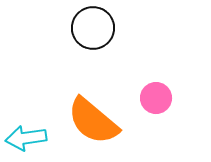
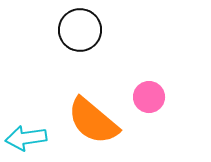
black circle: moved 13 px left, 2 px down
pink circle: moved 7 px left, 1 px up
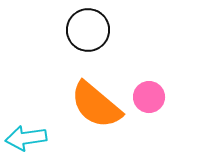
black circle: moved 8 px right
orange semicircle: moved 3 px right, 16 px up
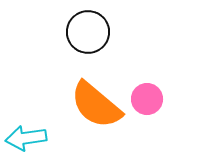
black circle: moved 2 px down
pink circle: moved 2 px left, 2 px down
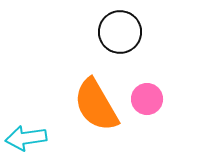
black circle: moved 32 px right
orange semicircle: rotated 20 degrees clockwise
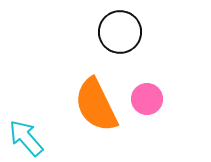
orange semicircle: rotated 4 degrees clockwise
cyan arrow: rotated 57 degrees clockwise
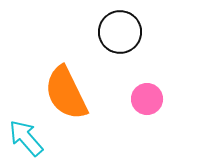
orange semicircle: moved 30 px left, 12 px up
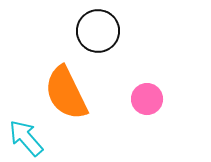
black circle: moved 22 px left, 1 px up
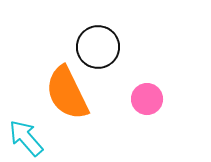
black circle: moved 16 px down
orange semicircle: moved 1 px right
